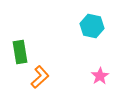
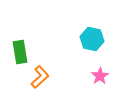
cyan hexagon: moved 13 px down
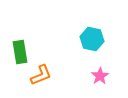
orange L-shape: moved 1 px right, 2 px up; rotated 20 degrees clockwise
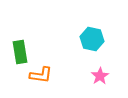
orange L-shape: rotated 30 degrees clockwise
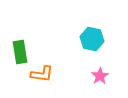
orange L-shape: moved 1 px right, 1 px up
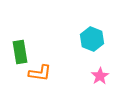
cyan hexagon: rotated 10 degrees clockwise
orange L-shape: moved 2 px left, 1 px up
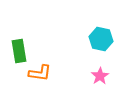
cyan hexagon: moved 9 px right; rotated 10 degrees counterclockwise
green rectangle: moved 1 px left, 1 px up
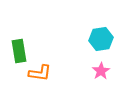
cyan hexagon: rotated 20 degrees counterclockwise
pink star: moved 1 px right, 5 px up
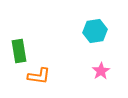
cyan hexagon: moved 6 px left, 8 px up
orange L-shape: moved 1 px left, 3 px down
